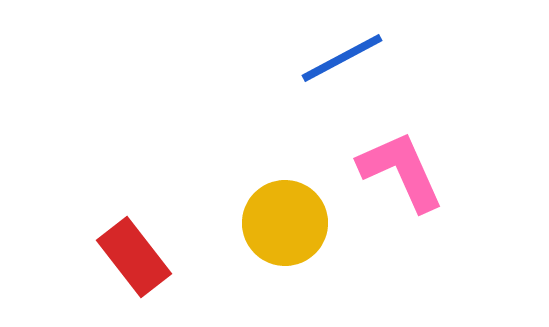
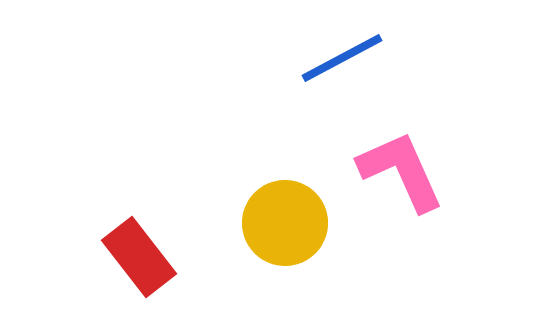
red rectangle: moved 5 px right
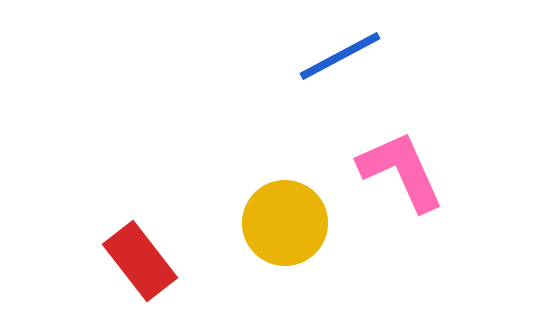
blue line: moved 2 px left, 2 px up
red rectangle: moved 1 px right, 4 px down
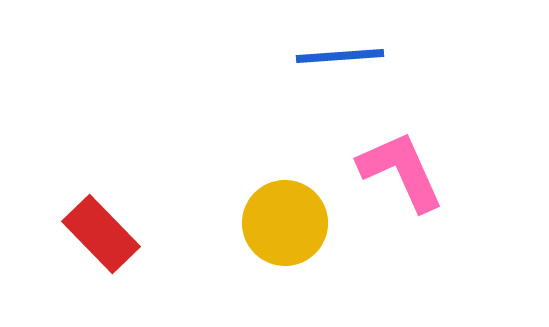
blue line: rotated 24 degrees clockwise
red rectangle: moved 39 px left, 27 px up; rotated 6 degrees counterclockwise
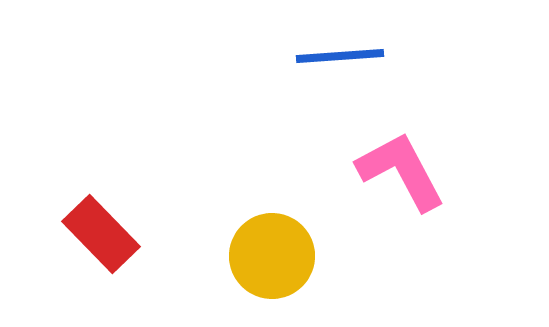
pink L-shape: rotated 4 degrees counterclockwise
yellow circle: moved 13 px left, 33 px down
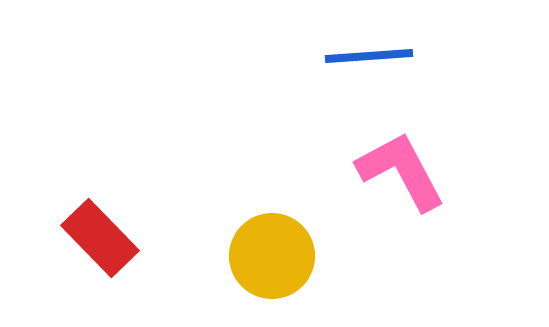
blue line: moved 29 px right
red rectangle: moved 1 px left, 4 px down
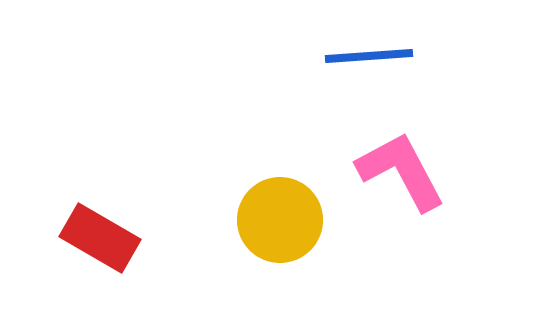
red rectangle: rotated 16 degrees counterclockwise
yellow circle: moved 8 px right, 36 px up
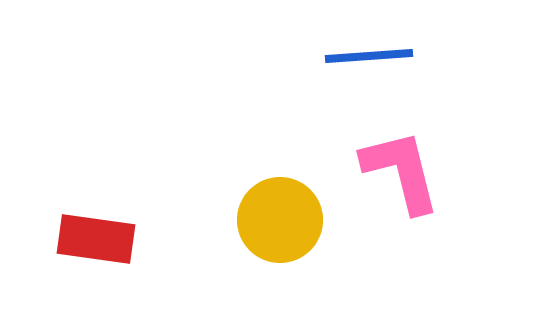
pink L-shape: rotated 14 degrees clockwise
red rectangle: moved 4 px left, 1 px down; rotated 22 degrees counterclockwise
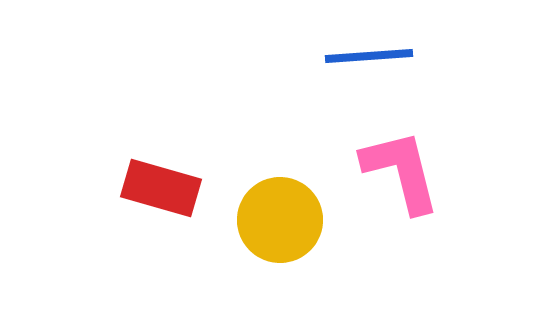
red rectangle: moved 65 px right, 51 px up; rotated 8 degrees clockwise
